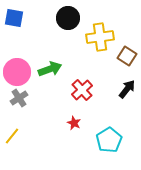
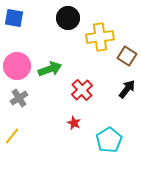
pink circle: moved 6 px up
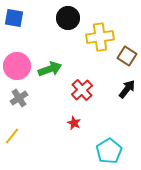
cyan pentagon: moved 11 px down
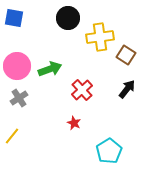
brown square: moved 1 px left, 1 px up
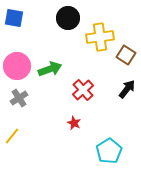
red cross: moved 1 px right
